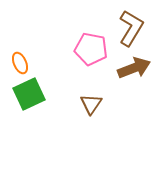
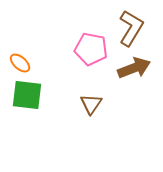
orange ellipse: rotated 25 degrees counterclockwise
green square: moved 2 px left, 1 px down; rotated 32 degrees clockwise
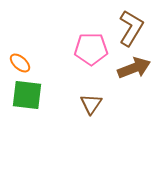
pink pentagon: rotated 12 degrees counterclockwise
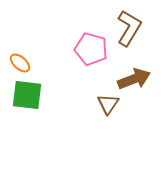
brown L-shape: moved 2 px left
pink pentagon: rotated 16 degrees clockwise
brown arrow: moved 11 px down
brown triangle: moved 17 px right
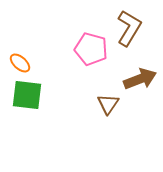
brown arrow: moved 6 px right
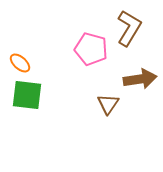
brown arrow: rotated 12 degrees clockwise
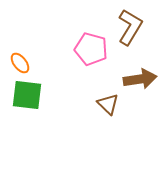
brown L-shape: moved 1 px right, 1 px up
orange ellipse: rotated 10 degrees clockwise
brown triangle: rotated 20 degrees counterclockwise
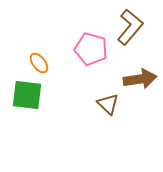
brown L-shape: rotated 9 degrees clockwise
orange ellipse: moved 19 px right
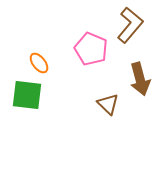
brown L-shape: moved 2 px up
pink pentagon: rotated 8 degrees clockwise
brown arrow: rotated 84 degrees clockwise
